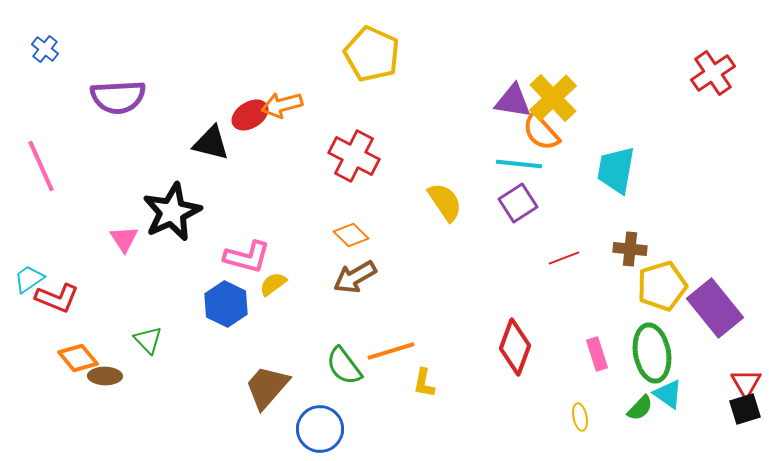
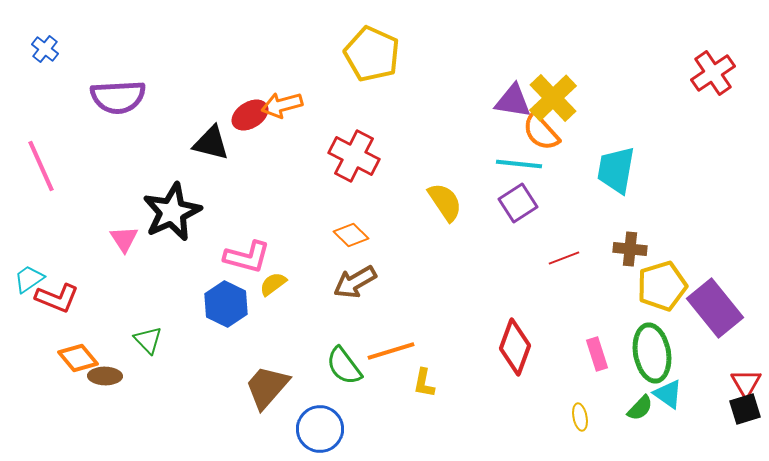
brown arrow at (355, 277): moved 5 px down
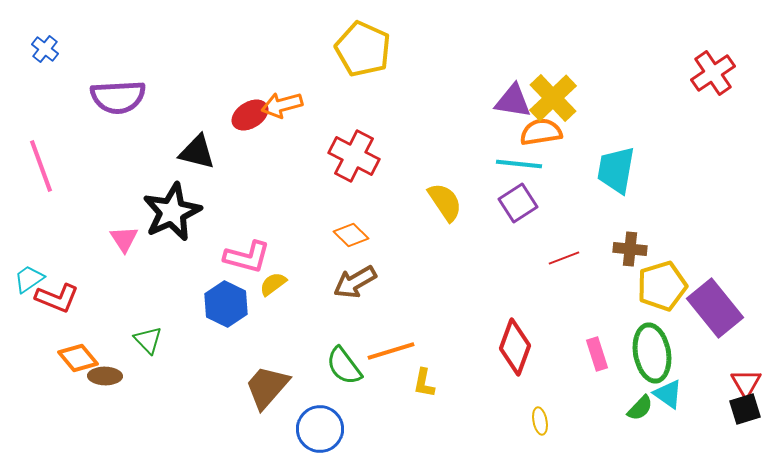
yellow pentagon at (372, 54): moved 9 px left, 5 px up
orange semicircle at (541, 132): rotated 123 degrees clockwise
black triangle at (211, 143): moved 14 px left, 9 px down
pink line at (41, 166): rotated 4 degrees clockwise
yellow ellipse at (580, 417): moved 40 px left, 4 px down
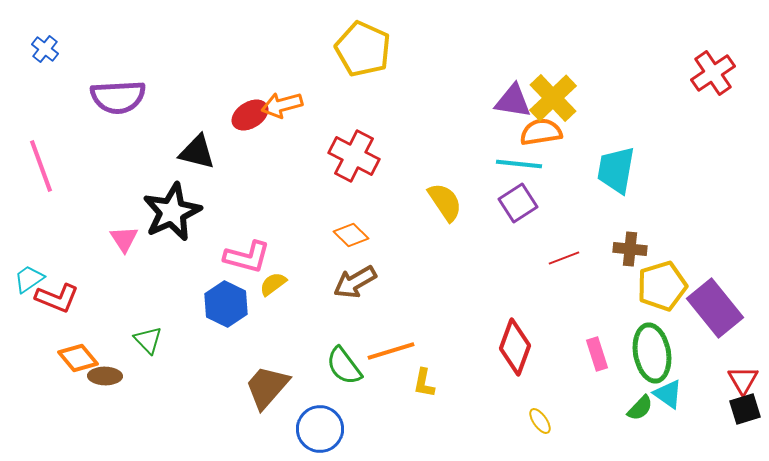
red triangle at (746, 383): moved 3 px left, 3 px up
yellow ellipse at (540, 421): rotated 24 degrees counterclockwise
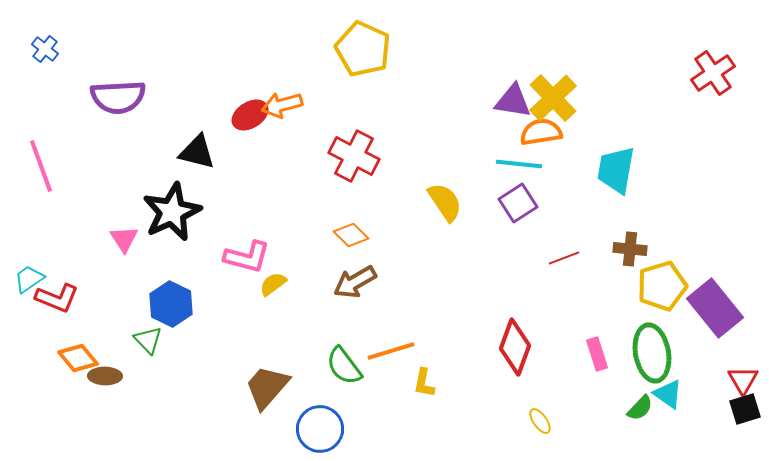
blue hexagon at (226, 304): moved 55 px left
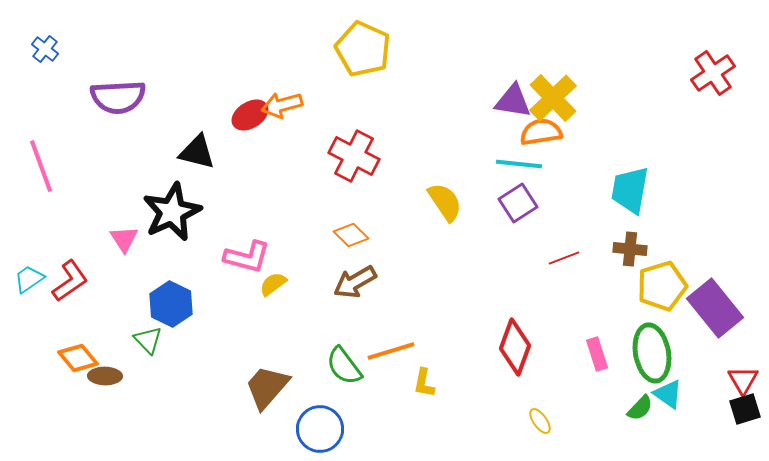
cyan trapezoid at (616, 170): moved 14 px right, 20 px down
red L-shape at (57, 298): moved 13 px right, 17 px up; rotated 57 degrees counterclockwise
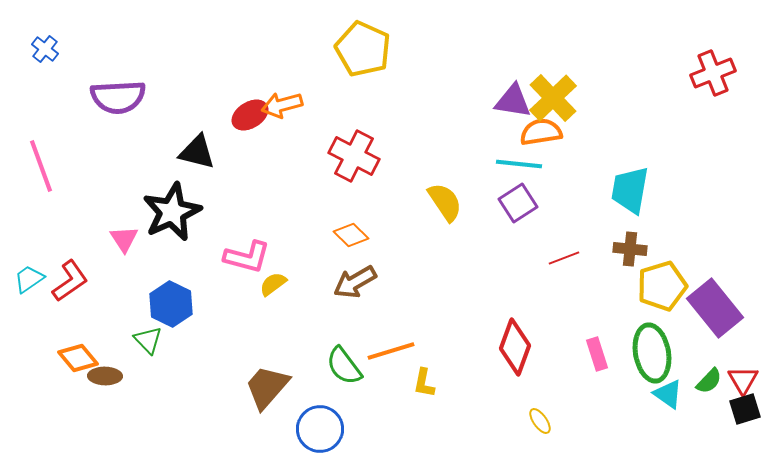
red cross at (713, 73): rotated 12 degrees clockwise
green semicircle at (640, 408): moved 69 px right, 27 px up
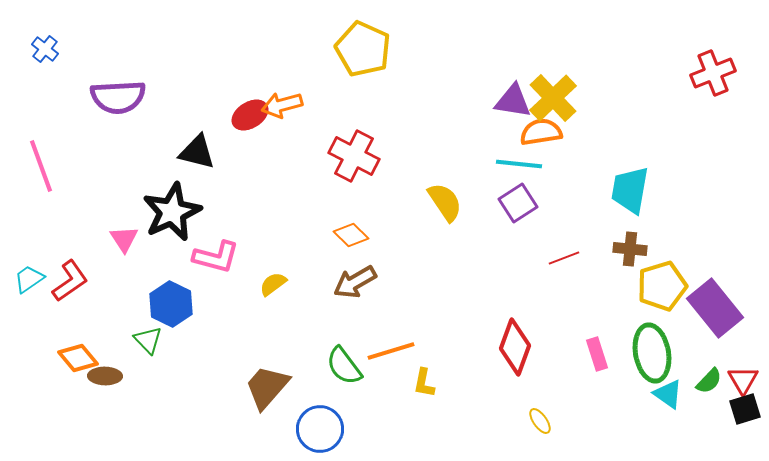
pink L-shape at (247, 257): moved 31 px left
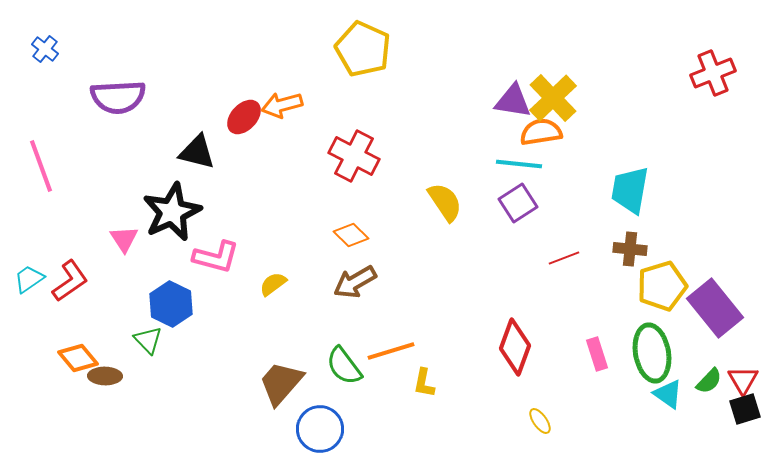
red ellipse at (250, 115): moved 6 px left, 2 px down; rotated 15 degrees counterclockwise
brown trapezoid at (267, 387): moved 14 px right, 4 px up
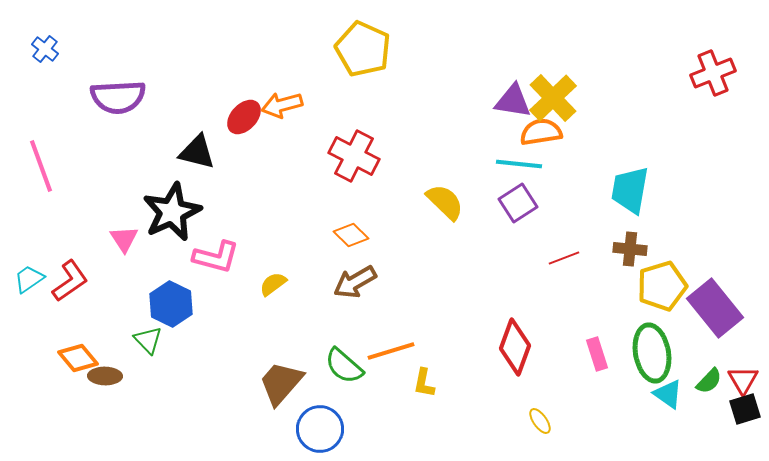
yellow semicircle at (445, 202): rotated 12 degrees counterclockwise
green semicircle at (344, 366): rotated 12 degrees counterclockwise
